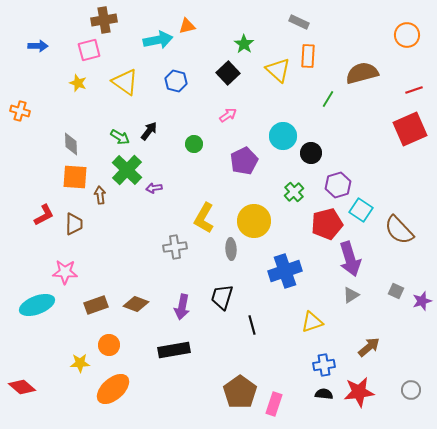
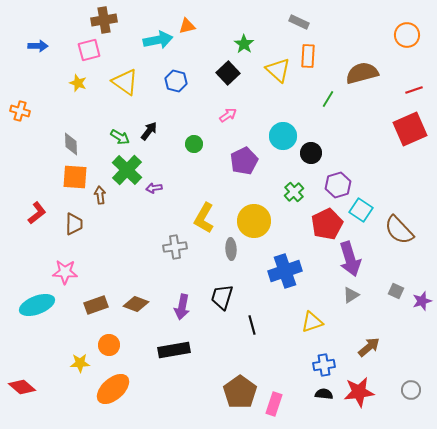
red L-shape at (44, 215): moved 7 px left, 2 px up; rotated 10 degrees counterclockwise
red pentagon at (327, 224): rotated 12 degrees counterclockwise
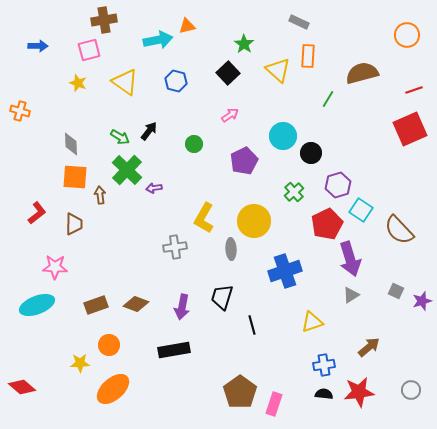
pink arrow at (228, 115): moved 2 px right
pink star at (65, 272): moved 10 px left, 5 px up
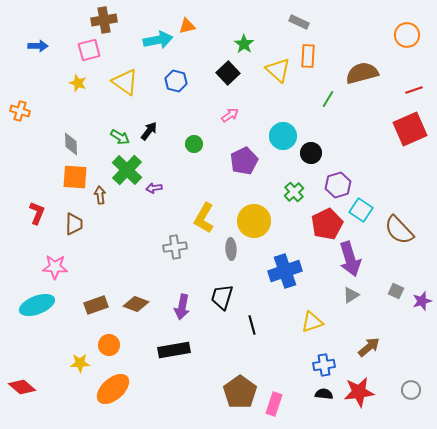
red L-shape at (37, 213): rotated 30 degrees counterclockwise
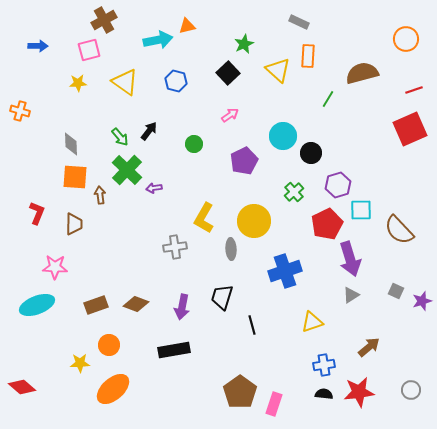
brown cross at (104, 20): rotated 20 degrees counterclockwise
orange circle at (407, 35): moved 1 px left, 4 px down
green star at (244, 44): rotated 12 degrees clockwise
yellow star at (78, 83): rotated 24 degrees counterclockwise
green arrow at (120, 137): rotated 18 degrees clockwise
cyan square at (361, 210): rotated 35 degrees counterclockwise
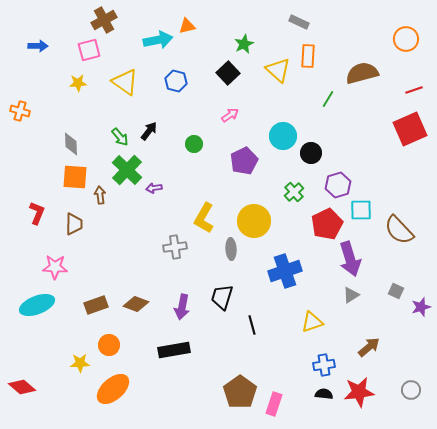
purple star at (422, 301): moved 1 px left, 6 px down
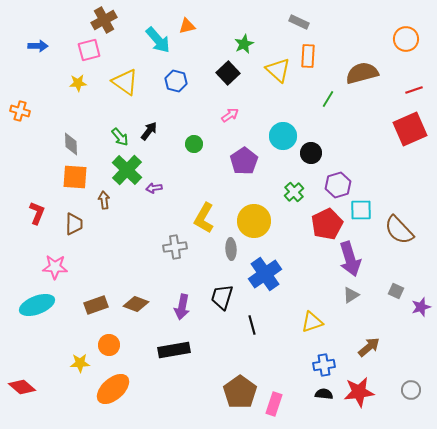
cyan arrow at (158, 40): rotated 60 degrees clockwise
purple pentagon at (244, 161): rotated 8 degrees counterclockwise
brown arrow at (100, 195): moved 4 px right, 5 px down
blue cross at (285, 271): moved 20 px left, 3 px down; rotated 16 degrees counterclockwise
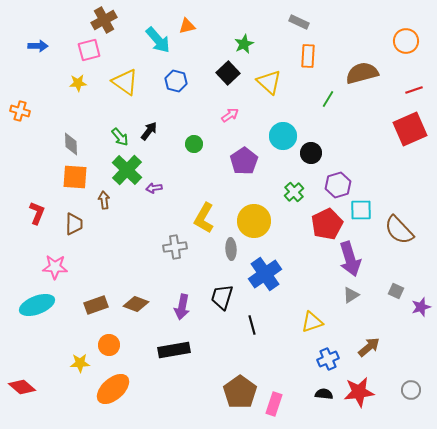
orange circle at (406, 39): moved 2 px down
yellow triangle at (278, 70): moved 9 px left, 12 px down
blue cross at (324, 365): moved 4 px right, 6 px up; rotated 15 degrees counterclockwise
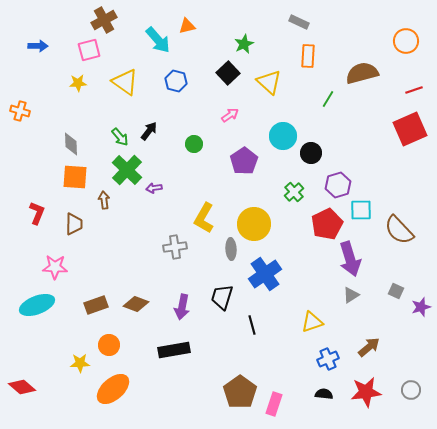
yellow circle at (254, 221): moved 3 px down
red star at (359, 392): moved 7 px right
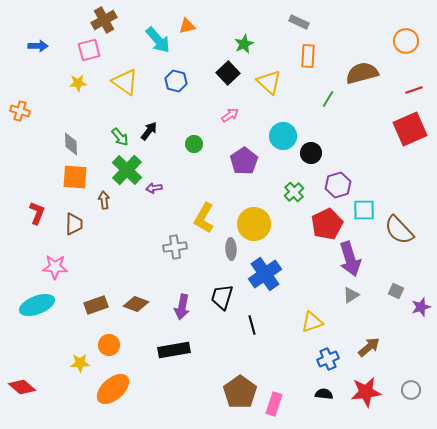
cyan square at (361, 210): moved 3 px right
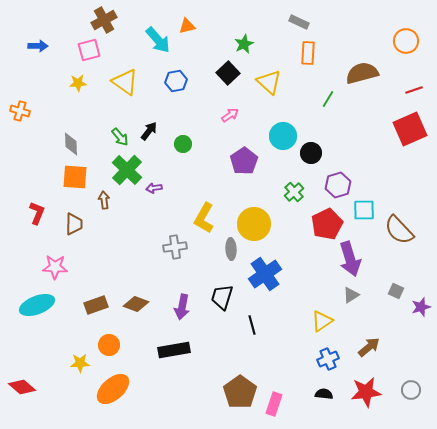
orange rectangle at (308, 56): moved 3 px up
blue hexagon at (176, 81): rotated 25 degrees counterclockwise
green circle at (194, 144): moved 11 px left
yellow triangle at (312, 322): moved 10 px right, 1 px up; rotated 15 degrees counterclockwise
